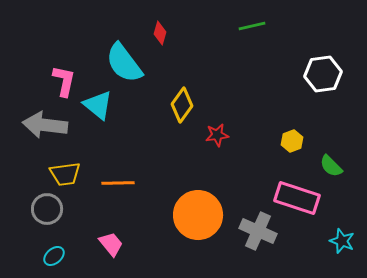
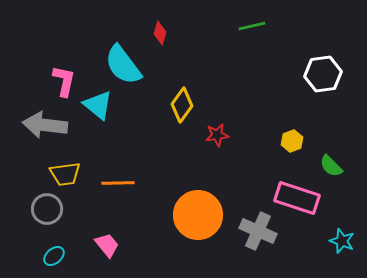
cyan semicircle: moved 1 px left, 2 px down
pink trapezoid: moved 4 px left, 1 px down
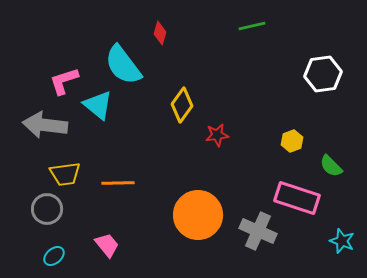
pink L-shape: rotated 120 degrees counterclockwise
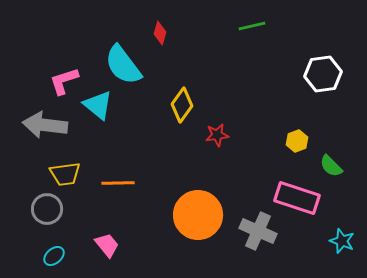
yellow hexagon: moved 5 px right
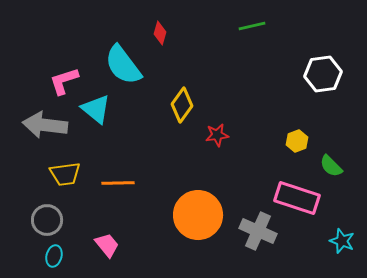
cyan triangle: moved 2 px left, 4 px down
gray circle: moved 11 px down
cyan ellipse: rotated 35 degrees counterclockwise
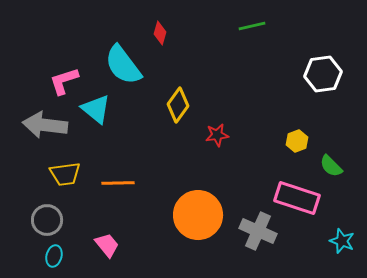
yellow diamond: moved 4 px left
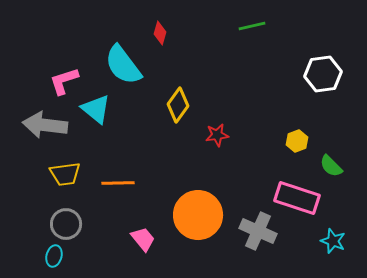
gray circle: moved 19 px right, 4 px down
cyan star: moved 9 px left
pink trapezoid: moved 36 px right, 6 px up
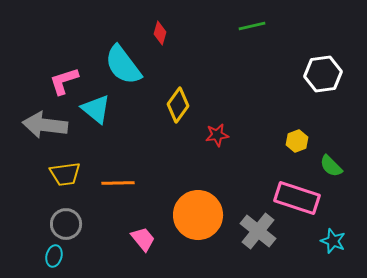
gray cross: rotated 15 degrees clockwise
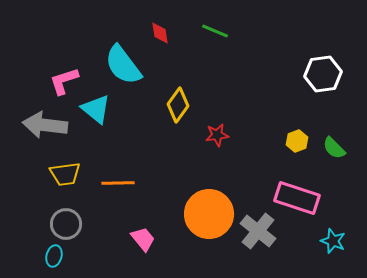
green line: moved 37 px left, 5 px down; rotated 36 degrees clockwise
red diamond: rotated 25 degrees counterclockwise
green semicircle: moved 3 px right, 18 px up
orange circle: moved 11 px right, 1 px up
